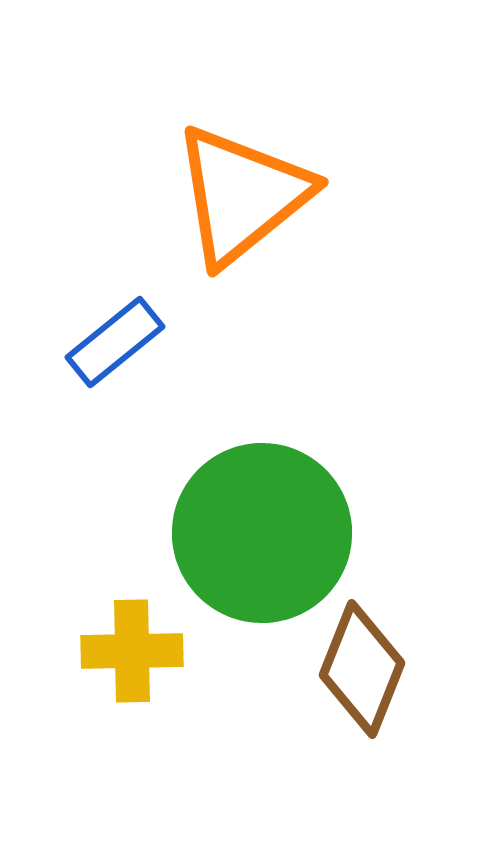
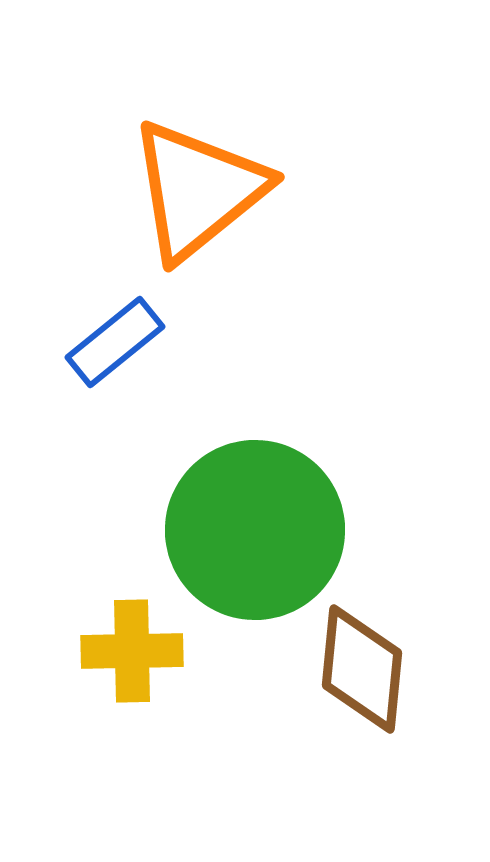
orange triangle: moved 44 px left, 5 px up
green circle: moved 7 px left, 3 px up
brown diamond: rotated 16 degrees counterclockwise
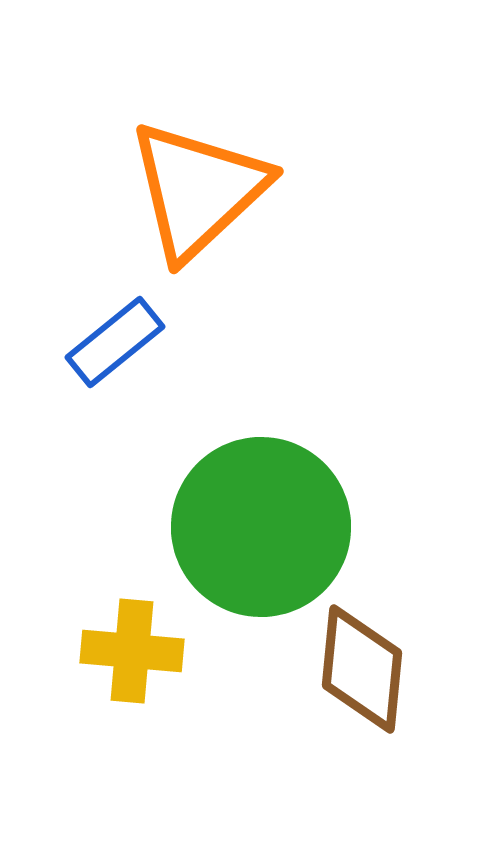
orange triangle: rotated 4 degrees counterclockwise
green circle: moved 6 px right, 3 px up
yellow cross: rotated 6 degrees clockwise
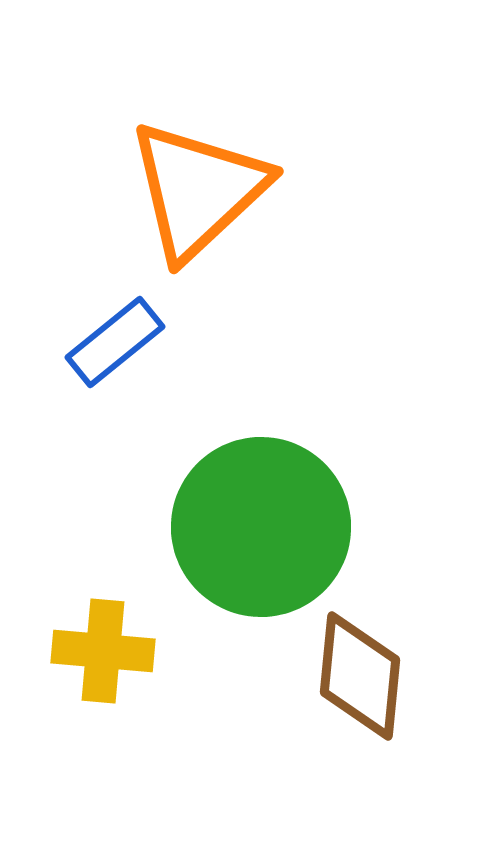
yellow cross: moved 29 px left
brown diamond: moved 2 px left, 7 px down
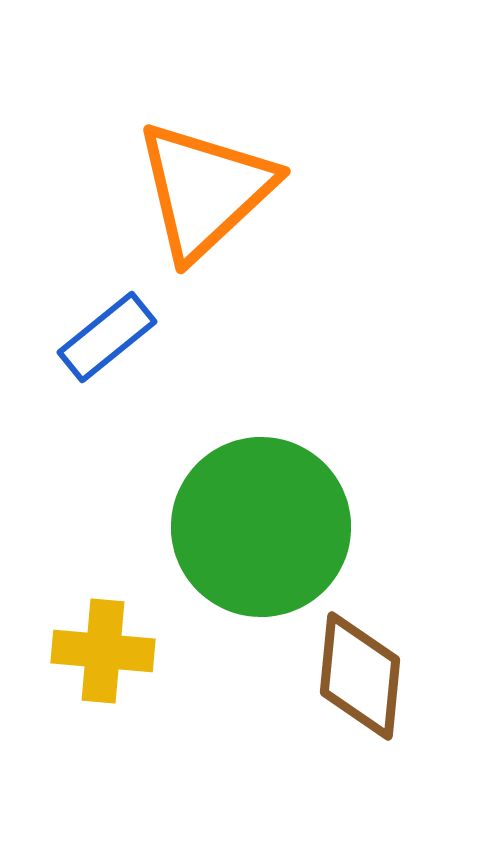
orange triangle: moved 7 px right
blue rectangle: moved 8 px left, 5 px up
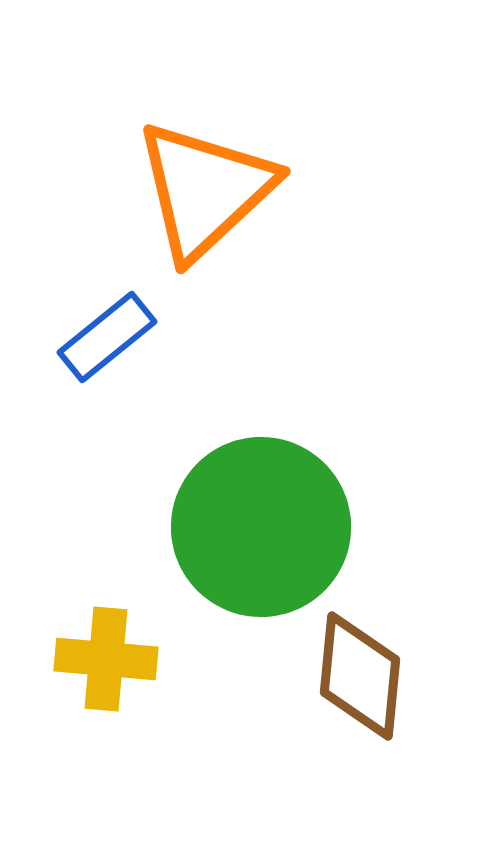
yellow cross: moved 3 px right, 8 px down
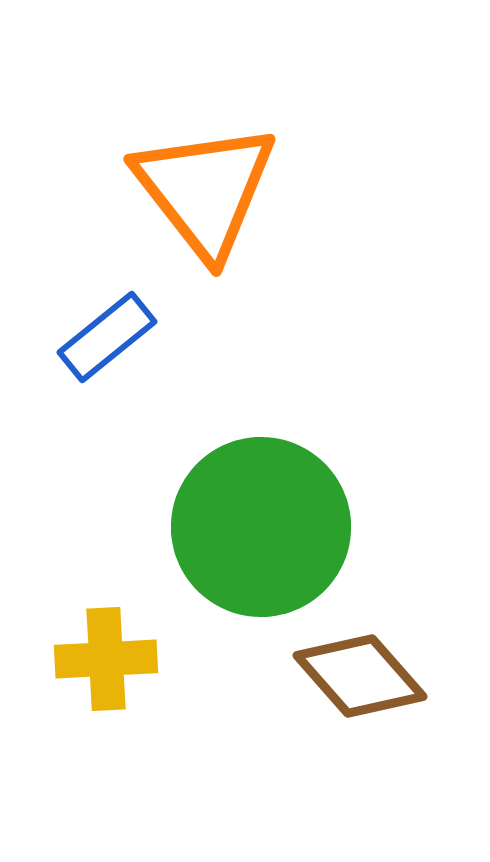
orange triangle: rotated 25 degrees counterclockwise
yellow cross: rotated 8 degrees counterclockwise
brown diamond: rotated 47 degrees counterclockwise
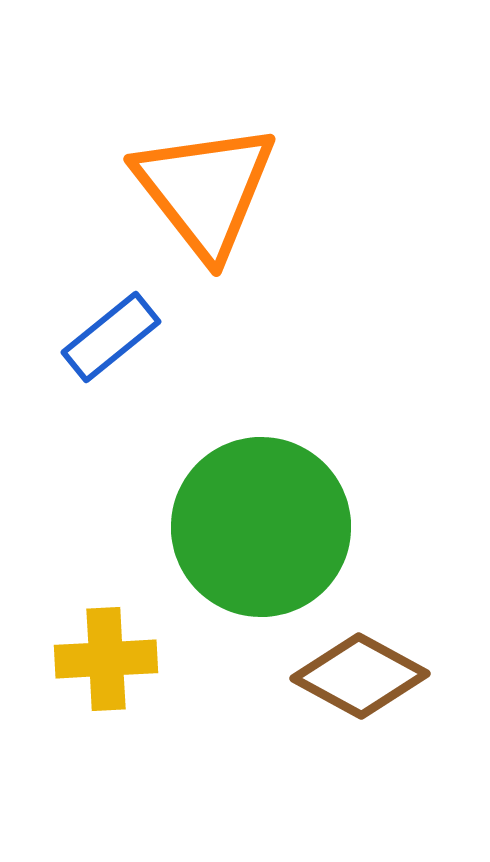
blue rectangle: moved 4 px right
brown diamond: rotated 20 degrees counterclockwise
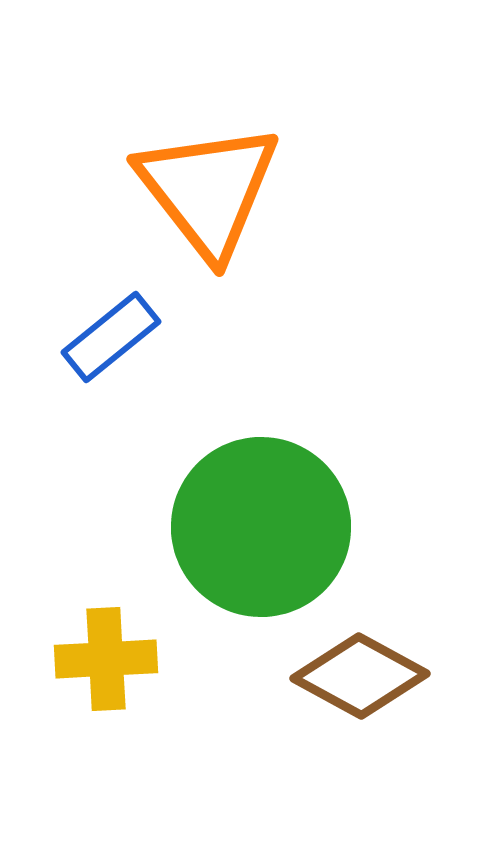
orange triangle: moved 3 px right
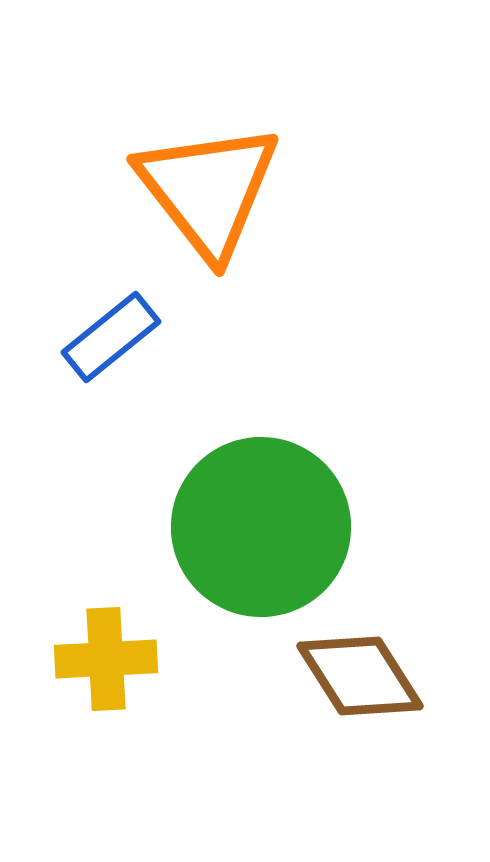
brown diamond: rotated 29 degrees clockwise
